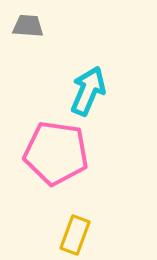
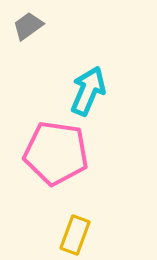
gray trapezoid: rotated 40 degrees counterclockwise
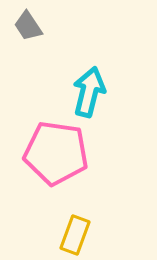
gray trapezoid: rotated 88 degrees counterclockwise
cyan arrow: moved 1 px right, 1 px down; rotated 9 degrees counterclockwise
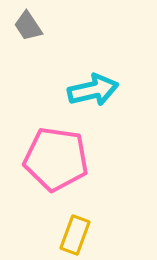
cyan arrow: moved 4 px right, 2 px up; rotated 63 degrees clockwise
pink pentagon: moved 6 px down
